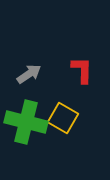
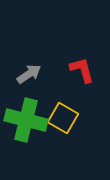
red L-shape: rotated 16 degrees counterclockwise
green cross: moved 2 px up
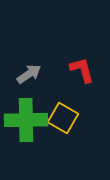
green cross: rotated 15 degrees counterclockwise
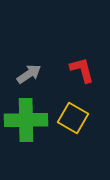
yellow square: moved 10 px right
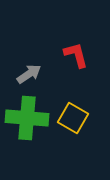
red L-shape: moved 6 px left, 15 px up
green cross: moved 1 px right, 2 px up; rotated 6 degrees clockwise
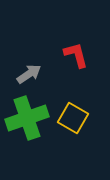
green cross: rotated 24 degrees counterclockwise
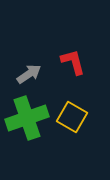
red L-shape: moved 3 px left, 7 px down
yellow square: moved 1 px left, 1 px up
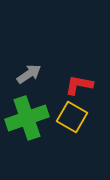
red L-shape: moved 6 px right, 23 px down; rotated 64 degrees counterclockwise
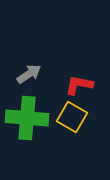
green cross: rotated 24 degrees clockwise
